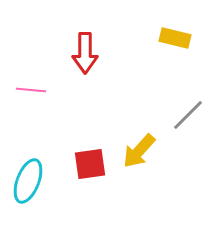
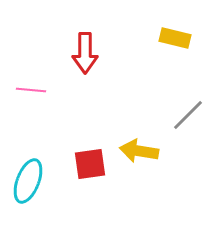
yellow arrow: rotated 57 degrees clockwise
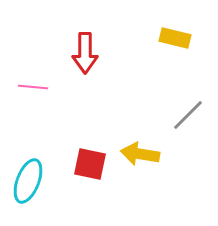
pink line: moved 2 px right, 3 px up
yellow arrow: moved 1 px right, 3 px down
red square: rotated 20 degrees clockwise
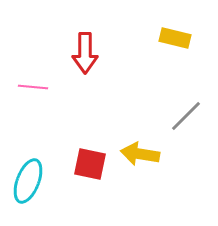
gray line: moved 2 px left, 1 px down
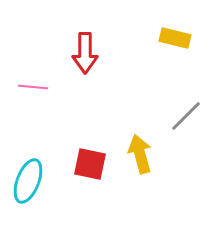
yellow arrow: rotated 66 degrees clockwise
